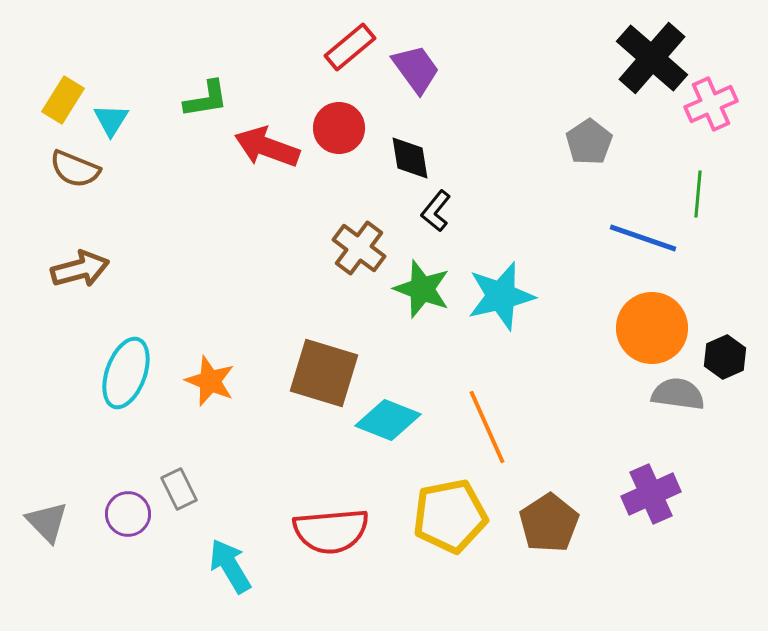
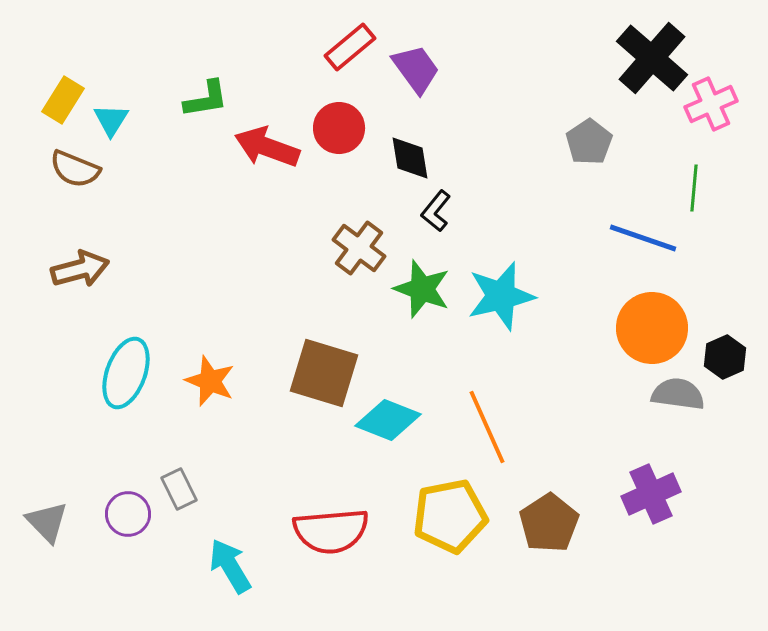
green line: moved 4 px left, 6 px up
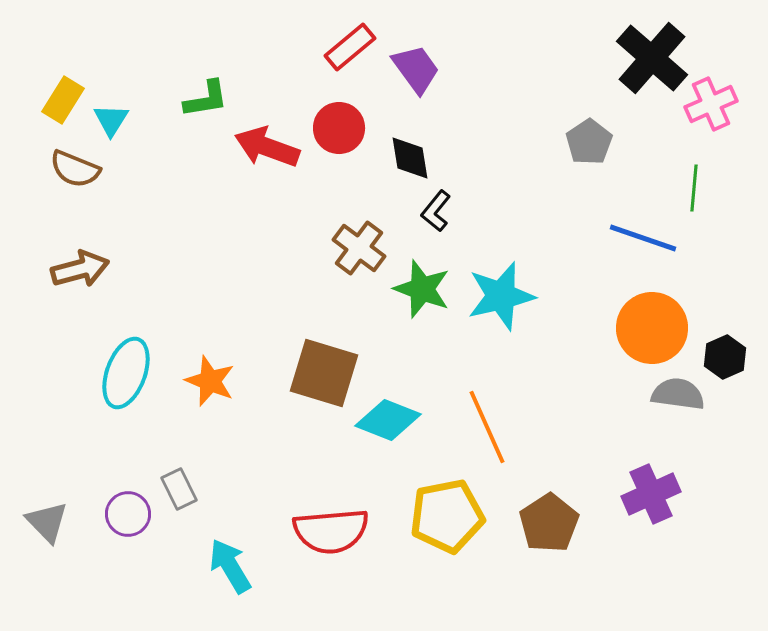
yellow pentagon: moved 3 px left
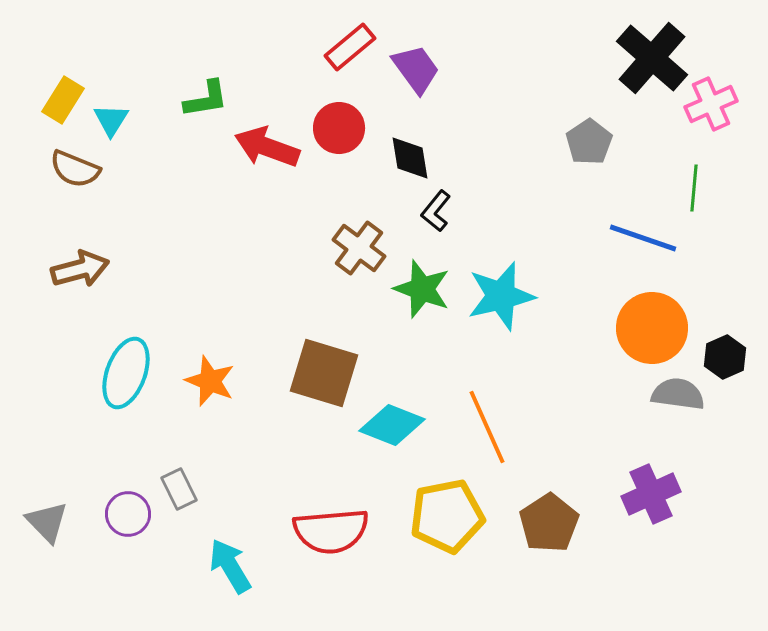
cyan diamond: moved 4 px right, 5 px down
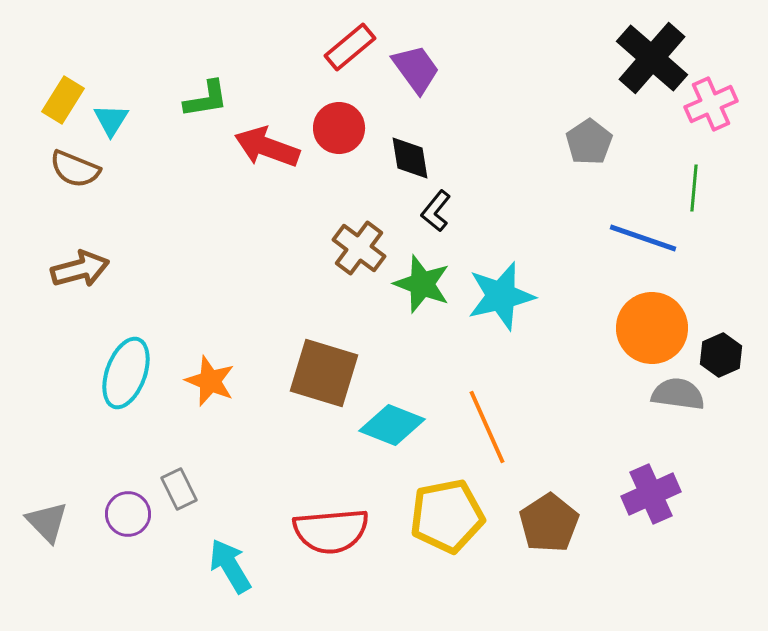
green star: moved 5 px up
black hexagon: moved 4 px left, 2 px up
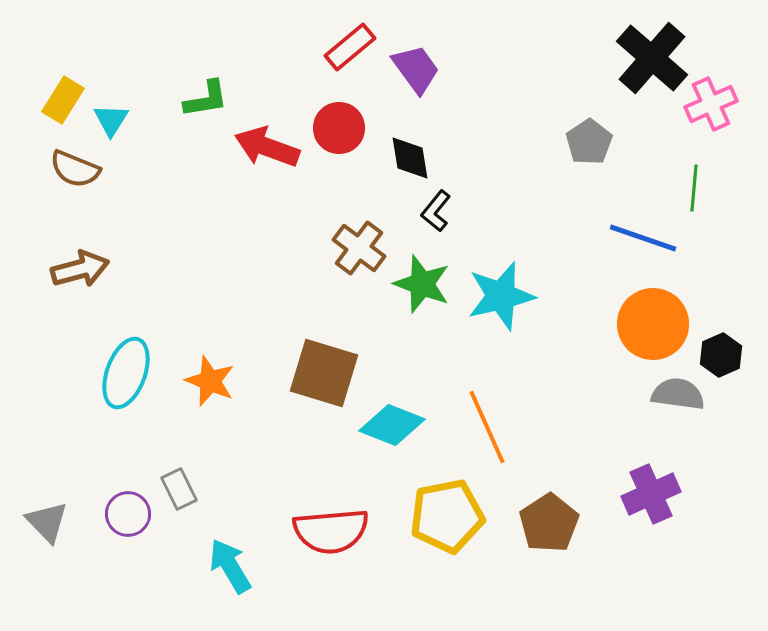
orange circle: moved 1 px right, 4 px up
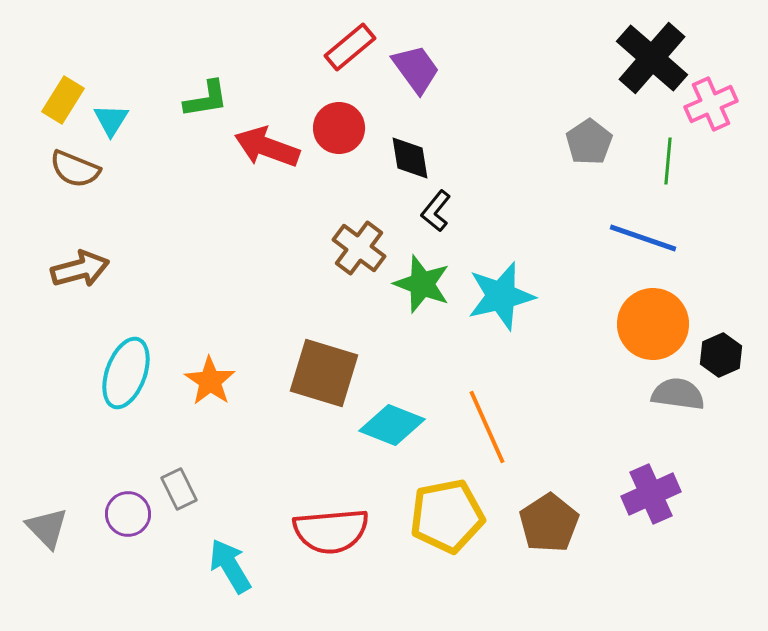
green line: moved 26 px left, 27 px up
orange star: rotated 12 degrees clockwise
gray triangle: moved 6 px down
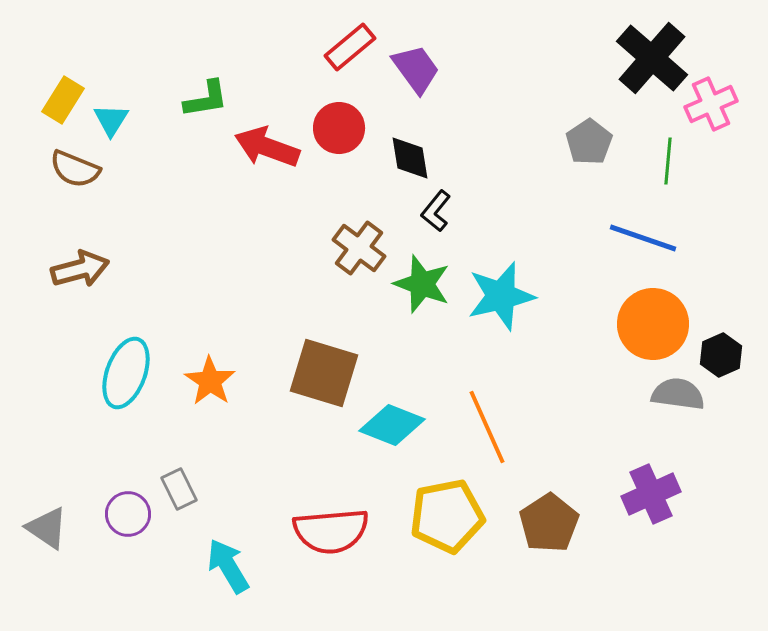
gray triangle: rotated 12 degrees counterclockwise
cyan arrow: moved 2 px left
